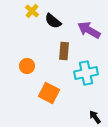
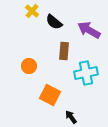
black semicircle: moved 1 px right, 1 px down
orange circle: moved 2 px right
orange square: moved 1 px right, 2 px down
black arrow: moved 24 px left
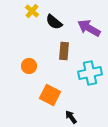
purple arrow: moved 2 px up
cyan cross: moved 4 px right
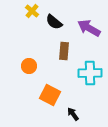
cyan cross: rotated 10 degrees clockwise
black arrow: moved 2 px right, 3 px up
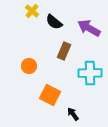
brown rectangle: rotated 18 degrees clockwise
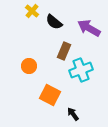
cyan cross: moved 9 px left, 3 px up; rotated 20 degrees counterclockwise
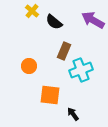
purple arrow: moved 4 px right, 8 px up
orange square: rotated 20 degrees counterclockwise
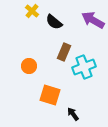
brown rectangle: moved 1 px down
cyan cross: moved 3 px right, 3 px up
orange square: rotated 10 degrees clockwise
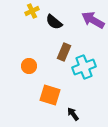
yellow cross: rotated 24 degrees clockwise
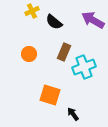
orange circle: moved 12 px up
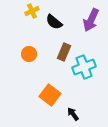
purple arrow: moved 2 px left; rotated 95 degrees counterclockwise
orange square: rotated 20 degrees clockwise
